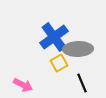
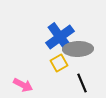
blue cross: moved 6 px right
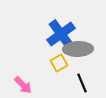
blue cross: moved 1 px right, 3 px up
pink arrow: rotated 18 degrees clockwise
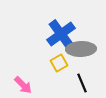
gray ellipse: moved 3 px right
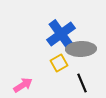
pink arrow: rotated 78 degrees counterclockwise
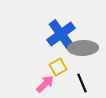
gray ellipse: moved 2 px right, 1 px up
yellow square: moved 1 px left, 4 px down
pink arrow: moved 22 px right, 1 px up; rotated 12 degrees counterclockwise
